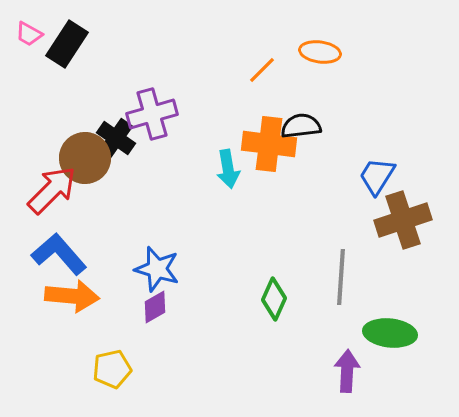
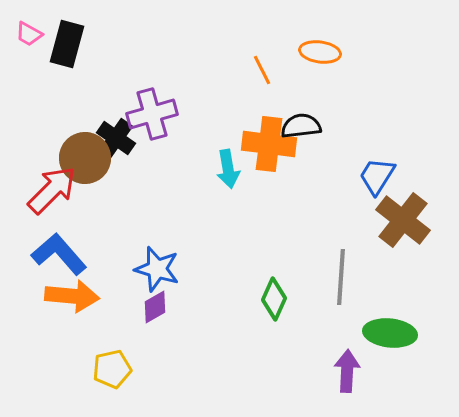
black rectangle: rotated 18 degrees counterclockwise
orange line: rotated 72 degrees counterclockwise
brown cross: rotated 34 degrees counterclockwise
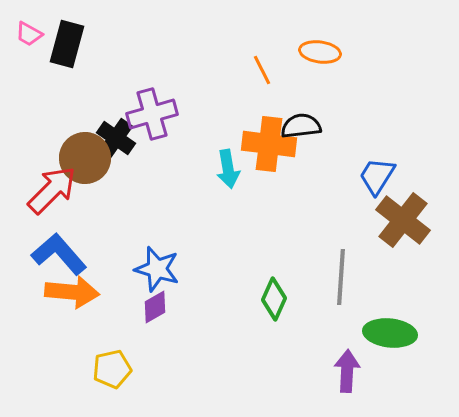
orange arrow: moved 4 px up
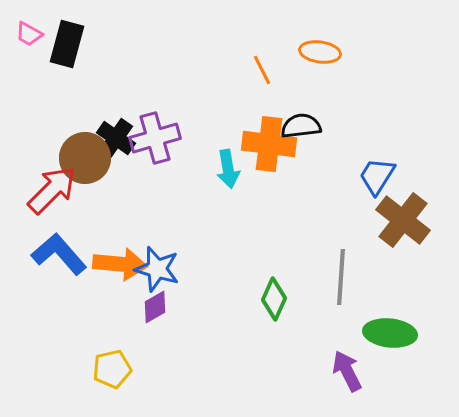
purple cross: moved 3 px right, 24 px down
orange arrow: moved 48 px right, 28 px up
purple arrow: rotated 30 degrees counterclockwise
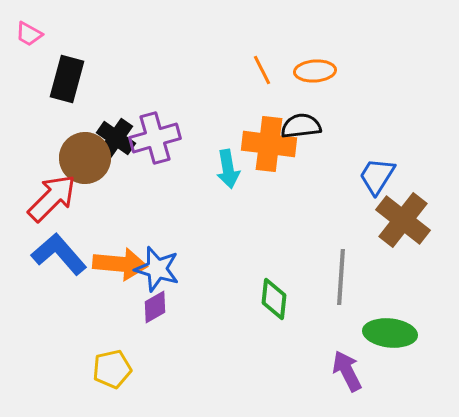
black rectangle: moved 35 px down
orange ellipse: moved 5 px left, 19 px down; rotated 12 degrees counterclockwise
red arrow: moved 8 px down
green diamond: rotated 18 degrees counterclockwise
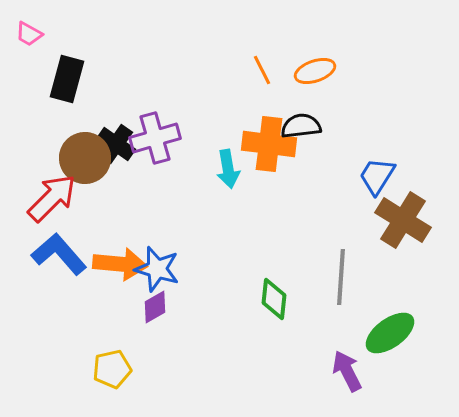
orange ellipse: rotated 15 degrees counterclockwise
black cross: moved 6 px down
brown cross: rotated 6 degrees counterclockwise
green ellipse: rotated 42 degrees counterclockwise
